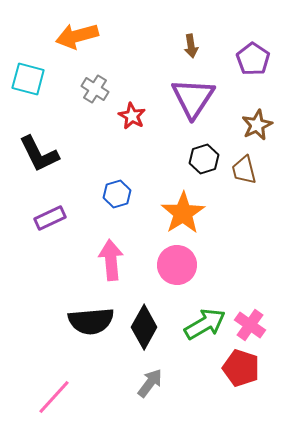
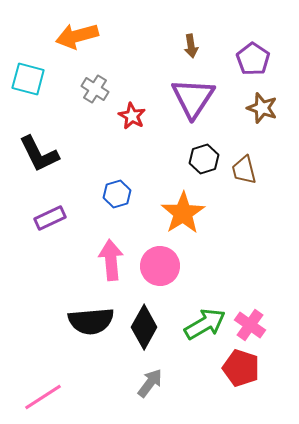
brown star: moved 5 px right, 17 px up; rotated 28 degrees counterclockwise
pink circle: moved 17 px left, 1 px down
pink line: moved 11 px left; rotated 15 degrees clockwise
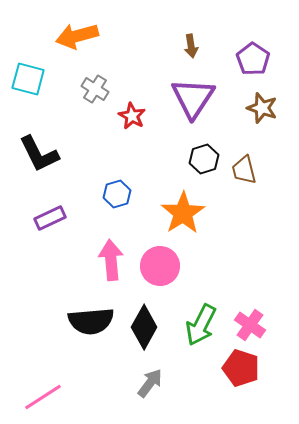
green arrow: moved 4 px left, 1 px down; rotated 147 degrees clockwise
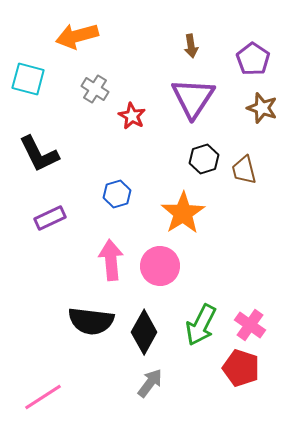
black semicircle: rotated 12 degrees clockwise
black diamond: moved 5 px down
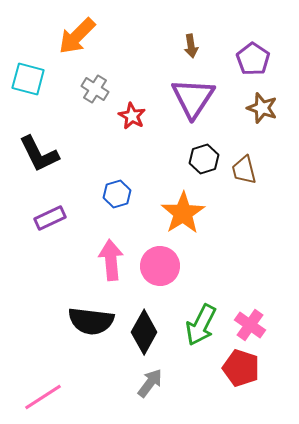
orange arrow: rotated 30 degrees counterclockwise
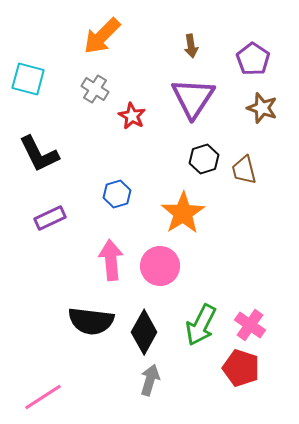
orange arrow: moved 25 px right
gray arrow: moved 3 px up; rotated 20 degrees counterclockwise
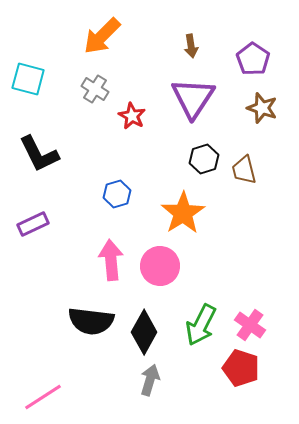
purple rectangle: moved 17 px left, 6 px down
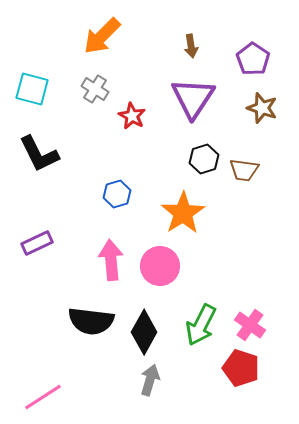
cyan square: moved 4 px right, 10 px down
brown trapezoid: rotated 68 degrees counterclockwise
purple rectangle: moved 4 px right, 19 px down
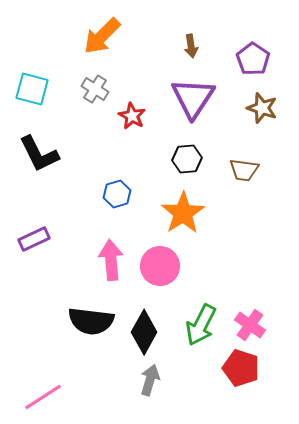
black hexagon: moved 17 px left; rotated 12 degrees clockwise
purple rectangle: moved 3 px left, 4 px up
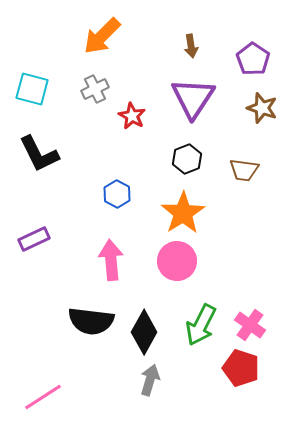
gray cross: rotated 32 degrees clockwise
black hexagon: rotated 16 degrees counterclockwise
blue hexagon: rotated 16 degrees counterclockwise
pink circle: moved 17 px right, 5 px up
